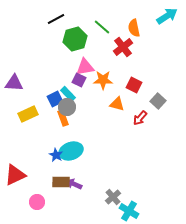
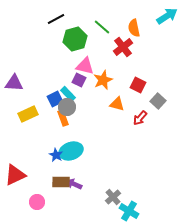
pink triangle: moved 1 px up; rotated 24 degrees clockwise
orange star: rotated 24 degrees counterclockwise
red square: moved 4 px right
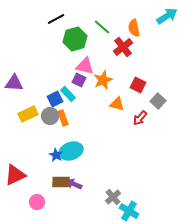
gray circle: moved 17 px left, 9 px down
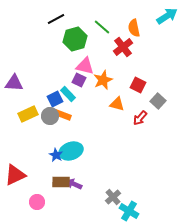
orange rectangle: moved 3 px up; rotated 49 degrees counterclockwise
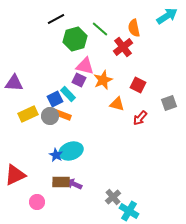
green line: moved 2 px left, 2 px down
gray square: moved 11 px right, 2 px down; rotated 28 degrees clockwise
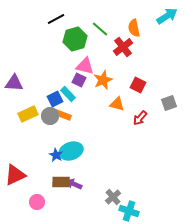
cyan cross: rotated 12 degrees counterclockwise
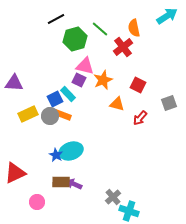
red triangle: moved 2 px up
